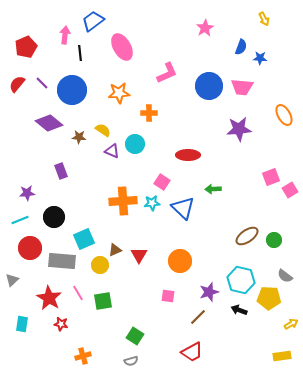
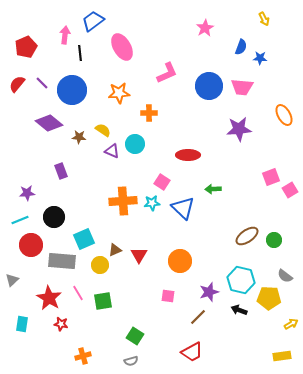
red circle at (30, 248): moved 1 px right, 3 px up
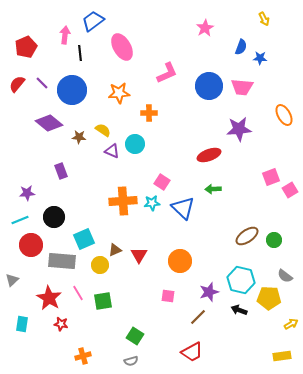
red ellipse at (188, 155): moved 21 px right; rotated 20 degrees counterclockwise
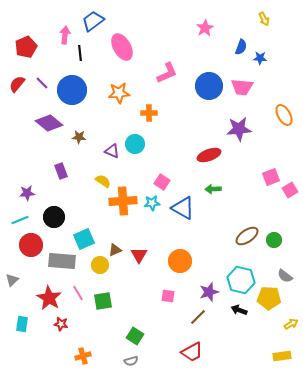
yellow semicircle at (103, 130): moved 51 px down
blue triangle at (183, 208): rotated 15 degrees counterclockwise
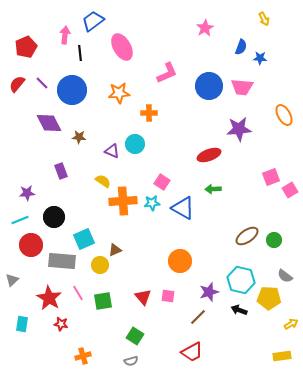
purple diamond at (49, 123): rotated 24 degrees clockwise
red triangle at (139, 255): moved 4 px right, 42 px down; rotated 12 degrees counterclockwise
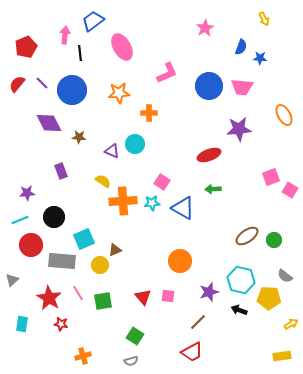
pink square at (290, 190): rotated 28 degrees counterclockwise
brown line at (198, 317): moved 5 px down
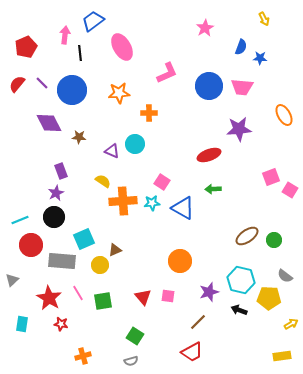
purple star at (27, 193): moved 29 px right; rotated 21 degrees counterclockwise
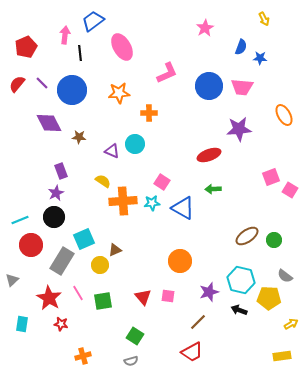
gray rectangle at (62, 261): rotated 64 degrees counterclockwise
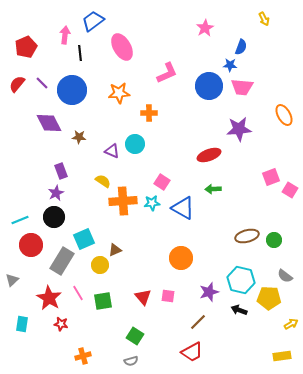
blue star at (260, 58): moved 30 px left, 7 px down
brown ellipse at (247, 236): rotated 20 degrees clockwise
orange circle at (180, 261): moved 1 px right, 3 px up
